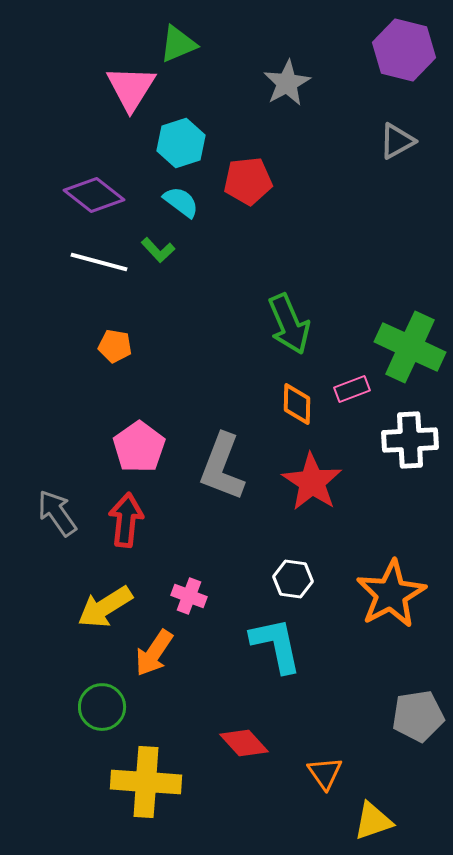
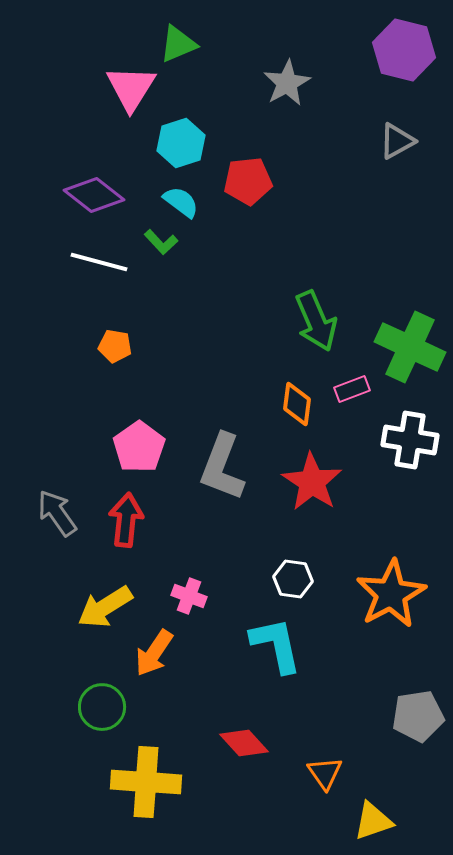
green L-shape: moved 3 px right, 8 px up
green arrow: moved 27 px right, 3 px up
orange diamond: rotated 6 degrees clockwise
white cross: rotated 12 degrees clockwise
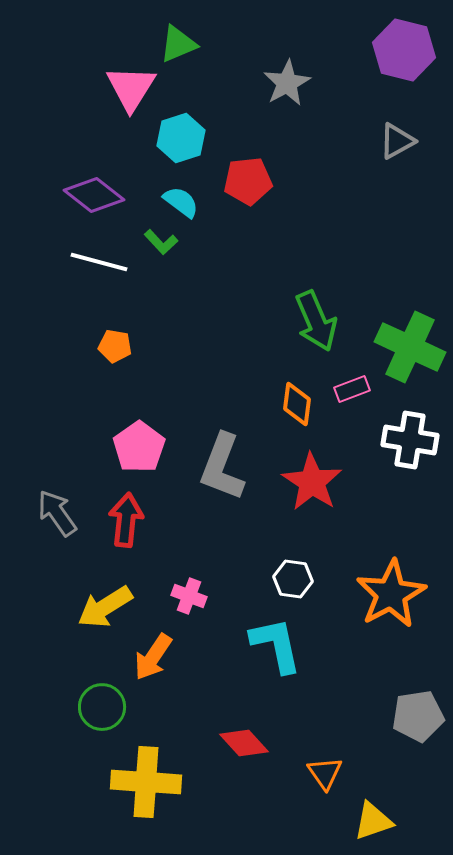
cyan hexagon: moved 5 px up
orange arrow: moved 1 px left, 4 px down
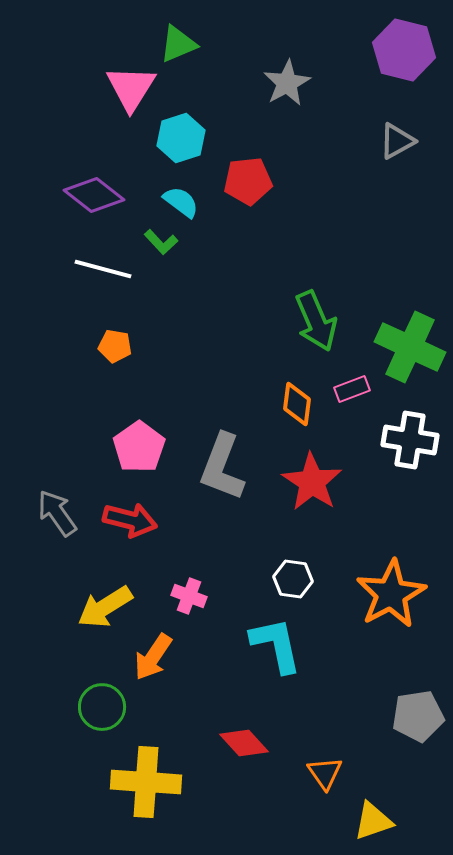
white line: moved 4 px right, 7 px down
red arrow: moved 4 px right; rotated 98 degrees clockwise
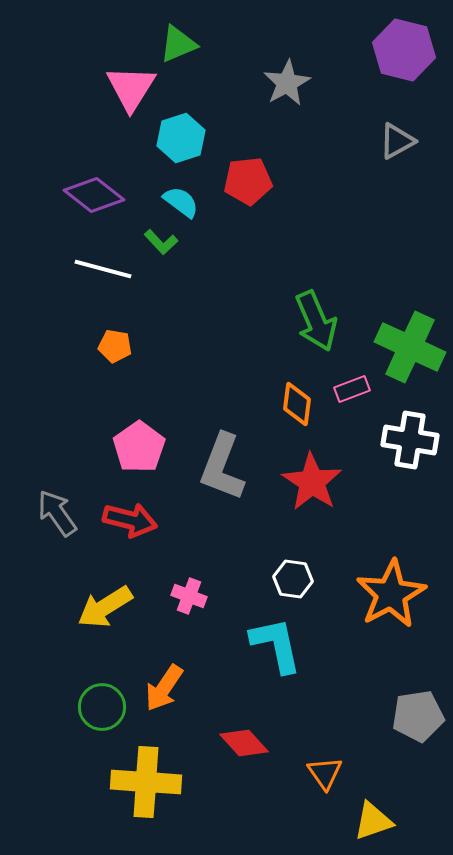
orange arrow: moved 11 px right, 31 px down
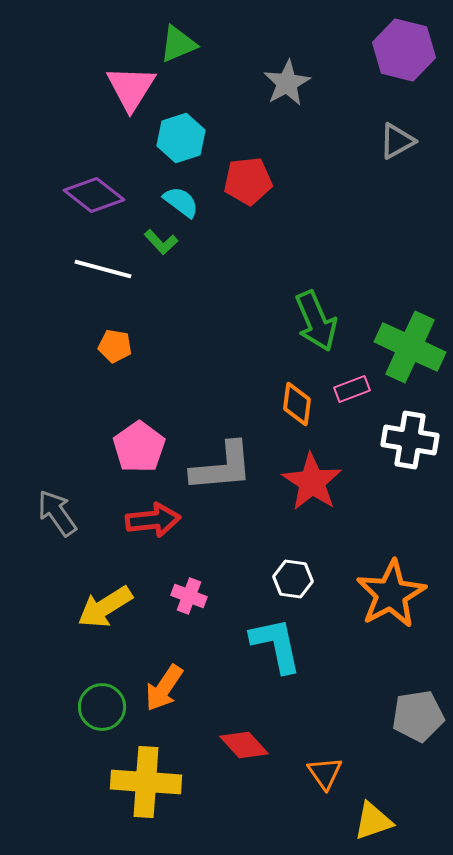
gray L-shape: rotated 116 degrees counterclockwise
red arrow: moved 23 px right; rotated 20 degrees counterclockwise
red diamond: moved 2 px down
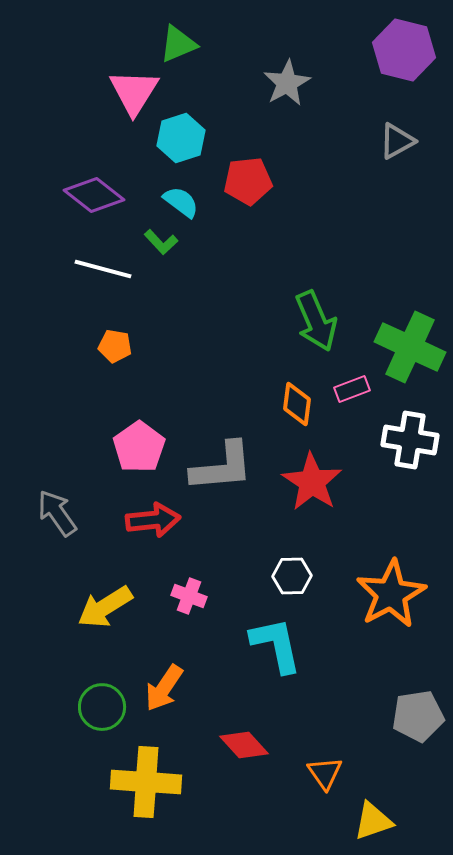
pink triangle: moved 3 px right, 4 px down
white hexagon: moved 1 px left, 3 px up; rotated 9 degrees counterclockwise
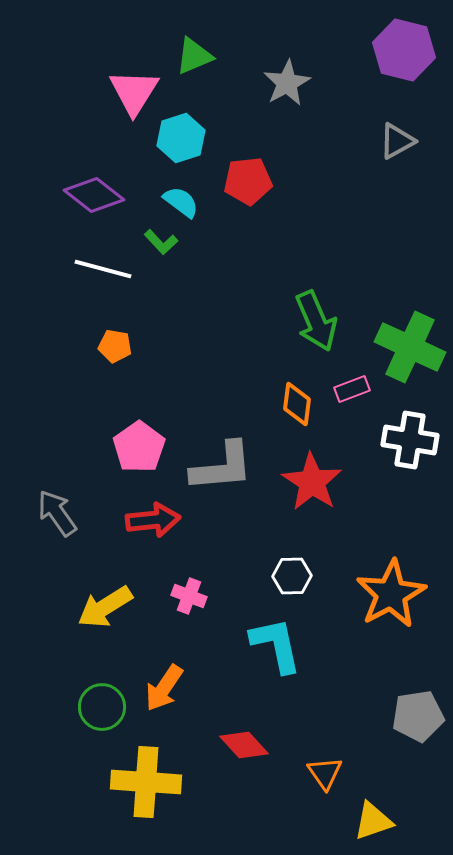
green triangle: moved 16 px right, 12 px down
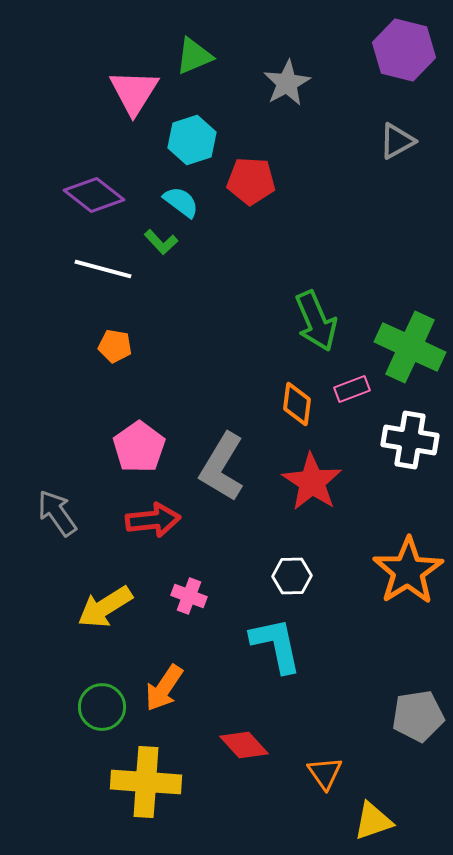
cyan hexagon: moved 11 px right, 2 px down
red pentagon: moved 3 px right; rotated 9 degrees clockwise
gray L-shape: rotated 126 degrees clockwise
orange star: moved 17 px right, 23 px up; rotated 4 degrees counterclockwise
